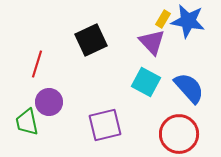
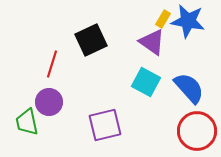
purple triangle: rotated 12 degrees counterclockwise
red line: moved 15 px right
red circle: moved 18 px right, 3 px up
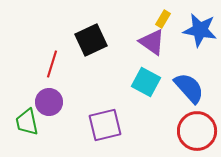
blue star: moved 12 px right, 9 px down
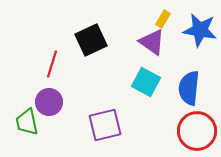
blue semicircle: rotated 132 degrees counterclockwise
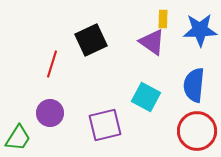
yellow rectangle: rotated 30 degrees counterclockwise
blue star: rotated 12 degrees counterclockwise
cyan square: moved 15 px down
blue semicircle: moved 5 px right, 3 px up
purple circle: moved 1 px right, 11 px down
green trapezoid: moved 9 px left, 16 px down; rotated 136 degrees counterclockwise
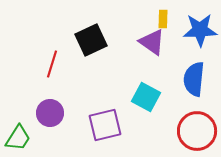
blue semicircle: moved 6 px up
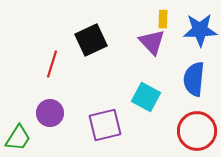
purple triangle: rotated 12 degrees clockwise
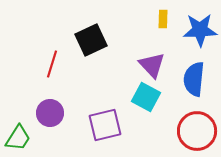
purple triangle: moved 23 px down
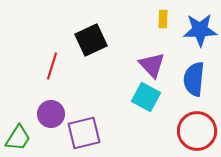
red line: moved 2 px down
purple circle: moved 1 px right, 1 px down
purple square: moved 21 px left, 8 px down
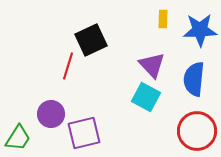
red line: moved 16 px right
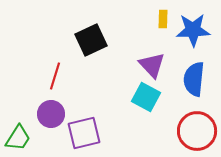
blue star: moved 7 px left
red line: moved 13 px left, 10 px down
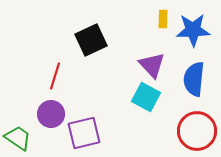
green trapezoid: rotated 88 degrees counterclockwise
